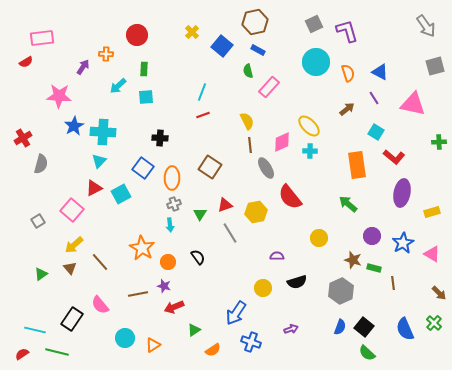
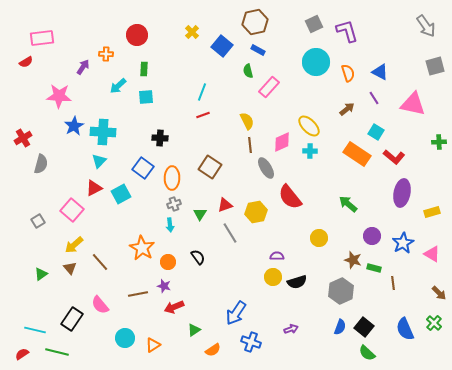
orange rectangle at (357, 165): moved 11 px up; rotated 48 degrees counterclockwise
yellow circle at (263, 288): moved 10 px right, 11 px up
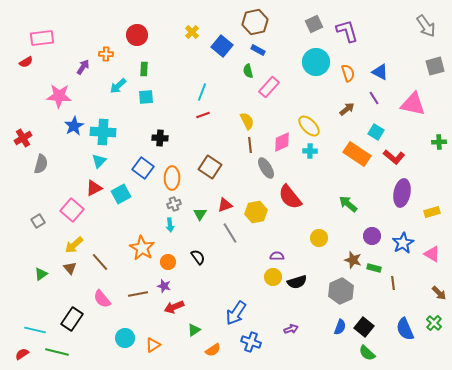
pink semicircle at (100, 305): moved 2 px right, 6 px up
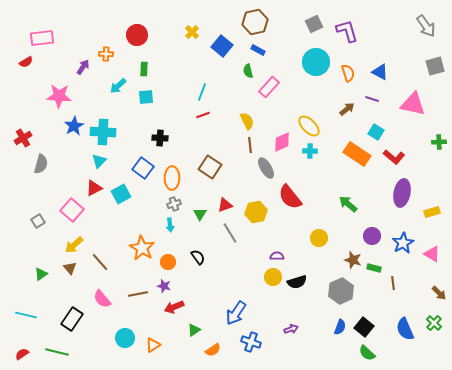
purple line at (374, 98): moved 2 px left, 1 px down; rotated 40 degrees counterclockwise
cyan line at (35, 330): moved 9 px left, 15 px up
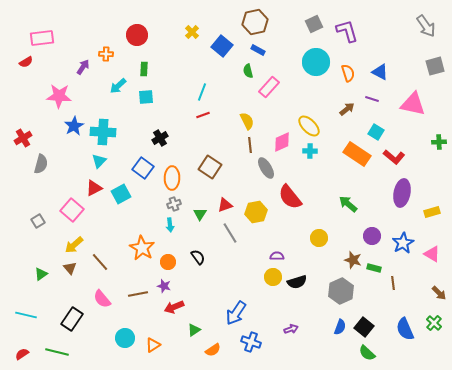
black cross at (160, 138): rotated 35 degrees counterclockwise
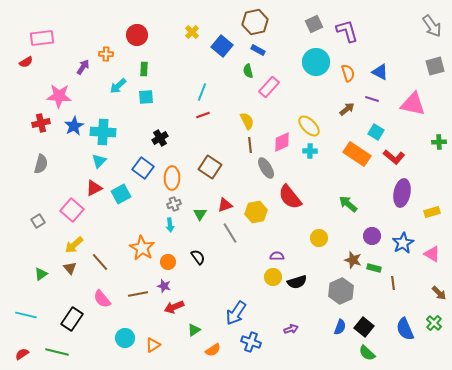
gray arrow at (426, 26): moved 6 px right
red cross at (23, 138): moved 18 px right, 15 px up; rotated 18 degrees clockwise
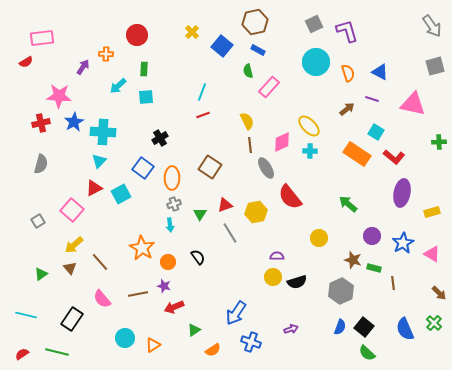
blue star at (74, 126): moved 4 px up
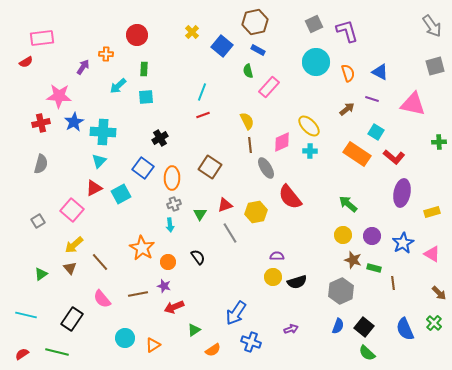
yellow circle at (319, 238): moved 24 px right, 3 px up
blue semicircle at (340, 327): moved 2 px left, 1 px up
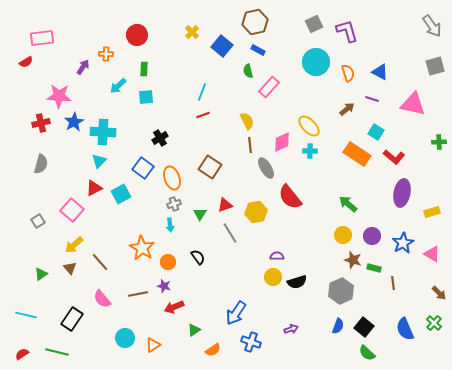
orange ellipse at (172, 178): rotated 20 degrees counterclockwise
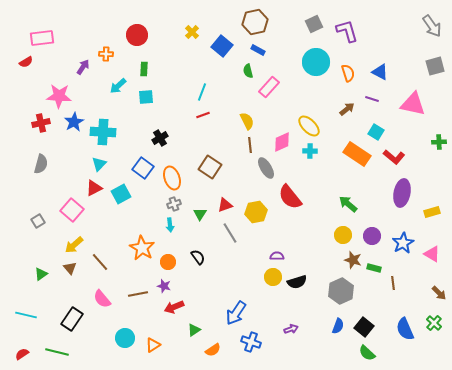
cyan triangle at (99, 161): moved 3 px down
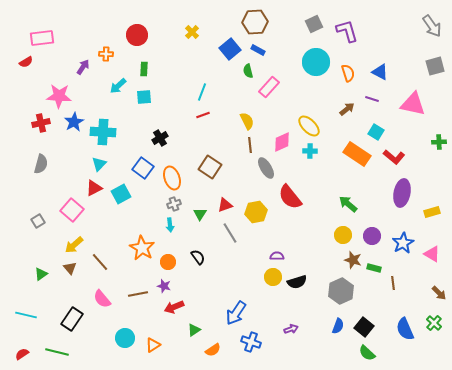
brown hexagon at (255, 22): rotated 10 degrees clockwise
blue square at (222, 46): moved 8 px right, 3 px down; rotated 10 degrees clockwise
cyan square at (146, 97): moved 2 px left
